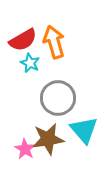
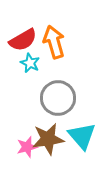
cyan triangle: moved 2 px left, 6 px down
pink star: moved 2 px right, 2 px up; rotated 25 degrees clockwise
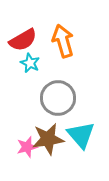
orange arrow: moved 9 px right, 1 px up
cyan triangle: moved 1 px left, 1 px up
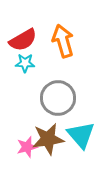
cyan star: moved 5 px left; rotated 24 degrees counterclockwise
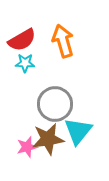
red semicircle: moved 1 px left
gray circle: moved 3 px left, 6 px down
cyan triangle: moved 3 px left, 4 px up; rotated 20 degrees clockwise
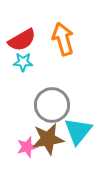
orange arrow: moved 2 px up
cyan star: moved 2 px left, 1 px up
gray circle: moved 3 px left, 1 px down
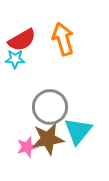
cyan star: moved 8 px left, 3 px up
gray circle: moved 2 px left, 2 px down
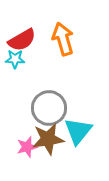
gray circle: moved 1 px left, 1 px down
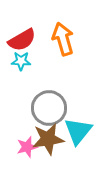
cyan star: moved 6 px right, 2 px down
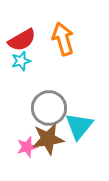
cyan star: rotated 18 degrees counterclockwise
cyan triangle: moved 1 px right, 5 px up
